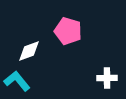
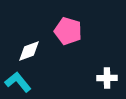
cyan L-shape: moved 1 px right, 1 px down
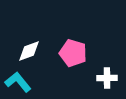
pink pentagon: moved 5 px right, 22 px down
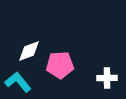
pink pentagon: moved 13 px left, 12 px down; rotated 20 degrees counterclockwise
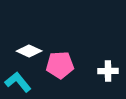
white diamond: rotated 45 degrees clockwise
white cross: moved 1 px right, 7 px up
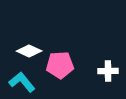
cyan L-shape: moved 4 px right
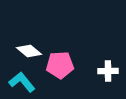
white diamond: rotated 15 degrees clockwise
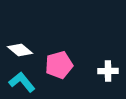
white diamond: moved 9 px left, 1 px up
pink pentagon: moved 1 px left; rotated 12 degrees counterclockwise
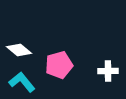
white diamond: moved 1 px left
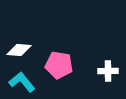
white diamond: rotated 35 degrees counterclockwise
pink pentagon: rotated 24 degrees clockwise
